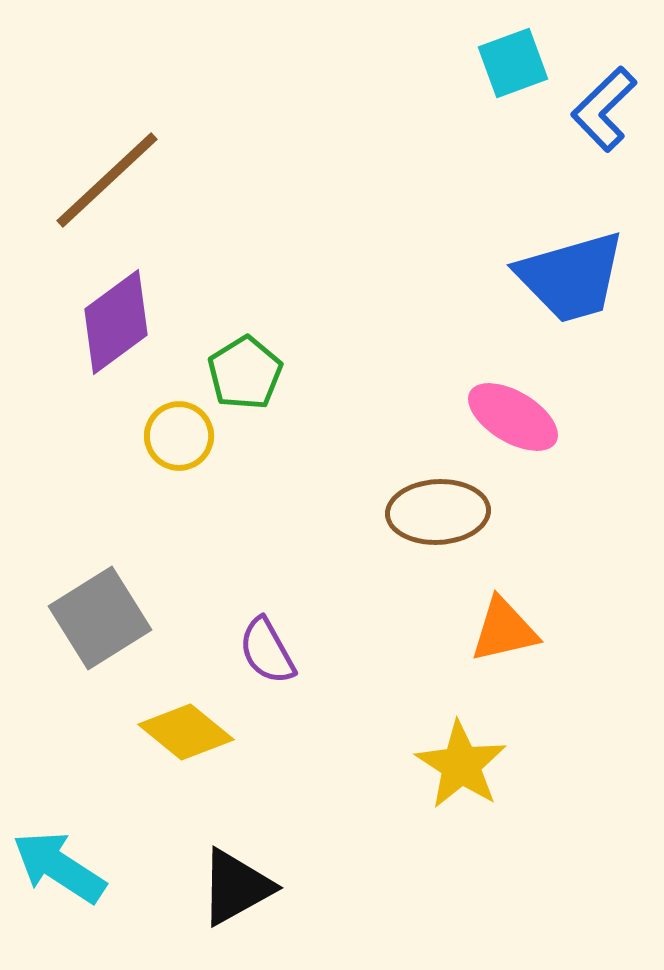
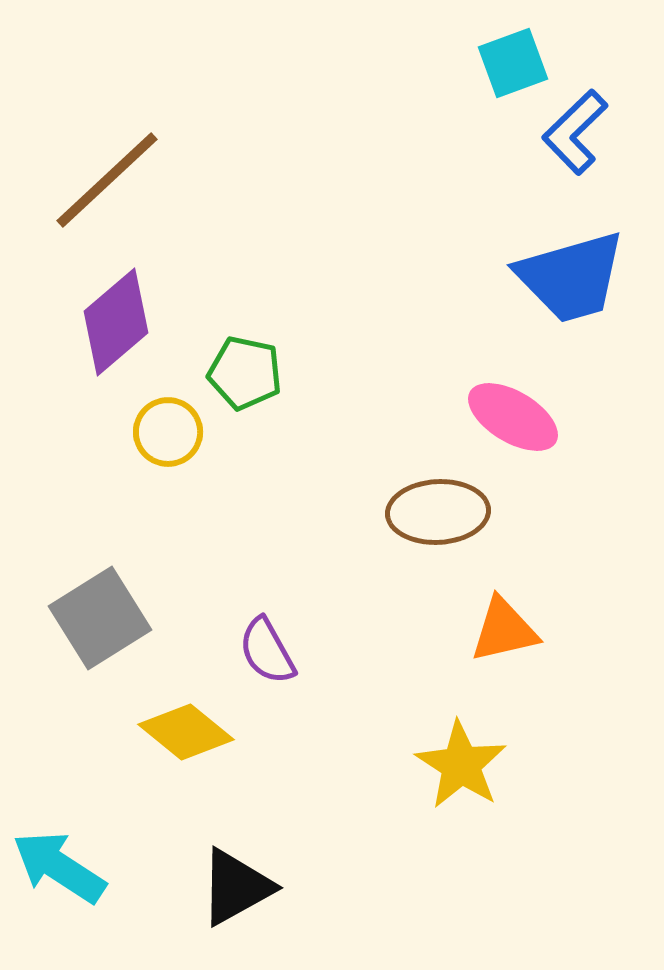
blue L-shape: moved 29 px left, 23 px down
purple diamond: rotated 4 degrees counterclockwise
green pentagon: rotated 28 degrees counterclockwise
yellow circle: moved 11 px left, 4 px up
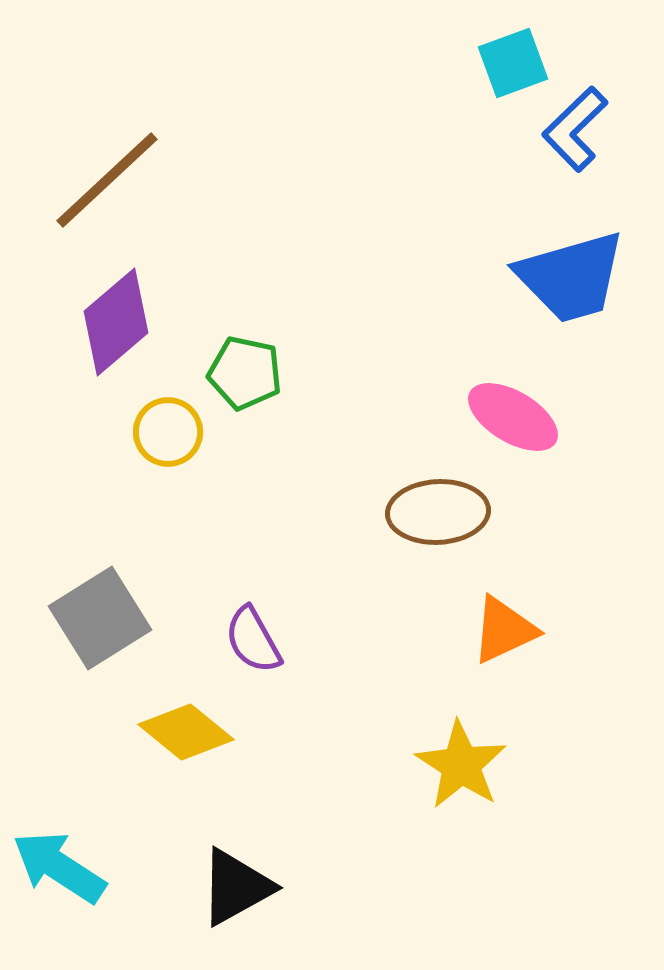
blue L-shape: moved 3 px up
orange triangle: rotated 12 degrees counterclockwise
purple semicircle: moved 14 px left, 11 px up
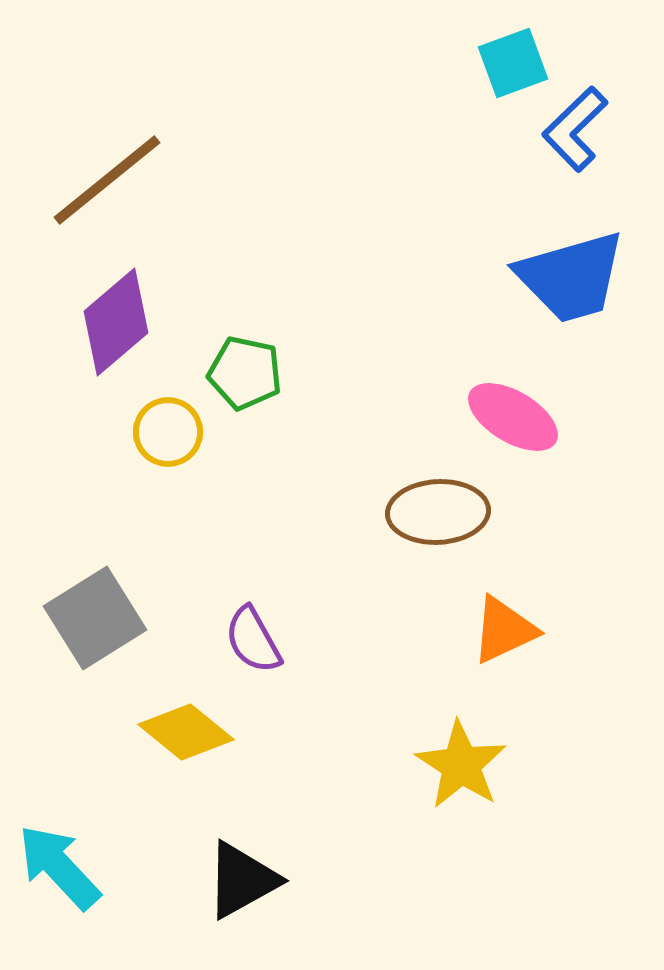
brown line: rotated 4 degrees clockwise
gray square: moved 5 px left
cyan arrow: rotated 14 degrees clockwise
black triangle: moved 6 px right, 7 px up
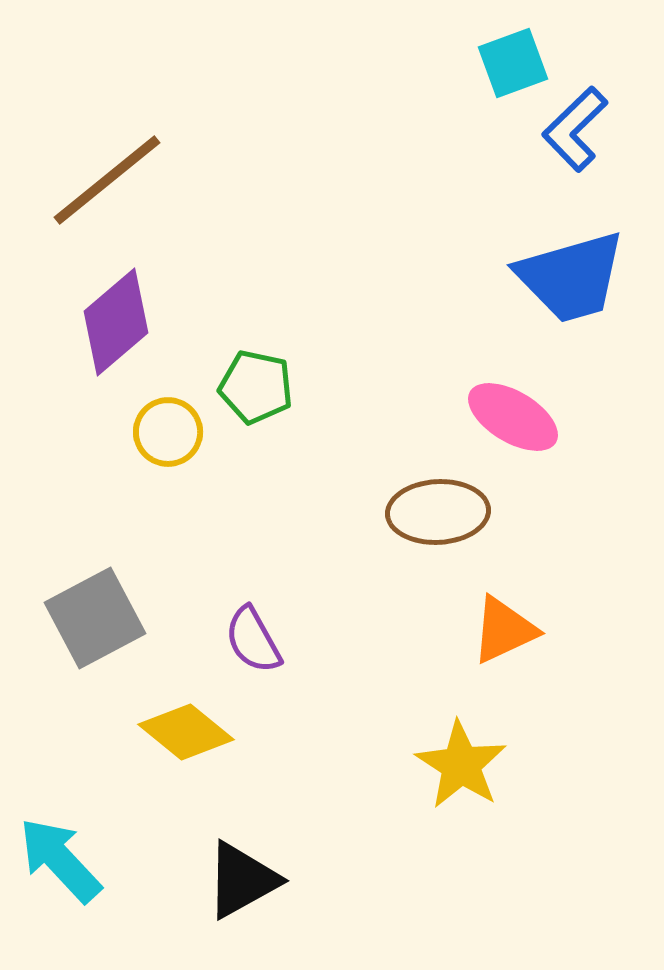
green pentagon: moved 11 px right, 14 px down
gray square: rotated 4 degrees clockwise
cyan arrow: moved 1 px right, 7 px up
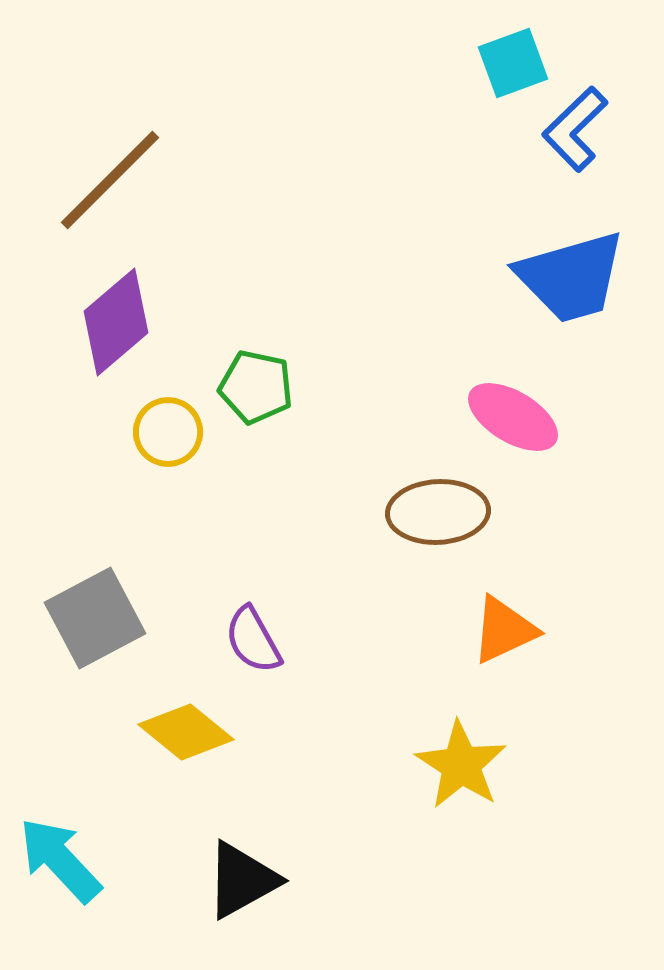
brown line: moved 3 px right; rotated 6 degrees counterclockwise
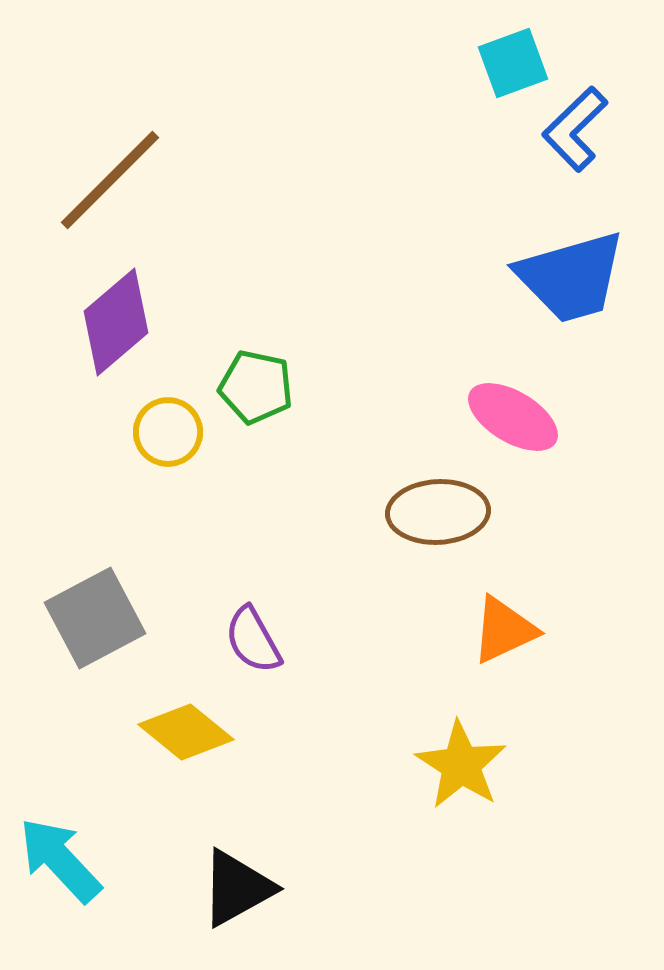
black triangle: moved 5 px left, 8 px down
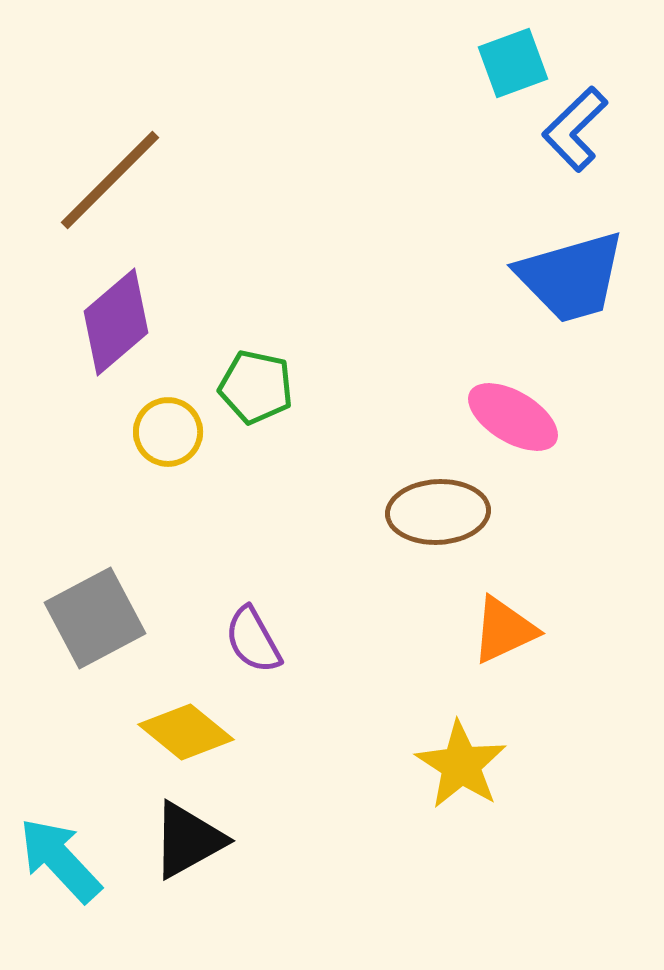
black triangle: moved 49 px left, 48 px up
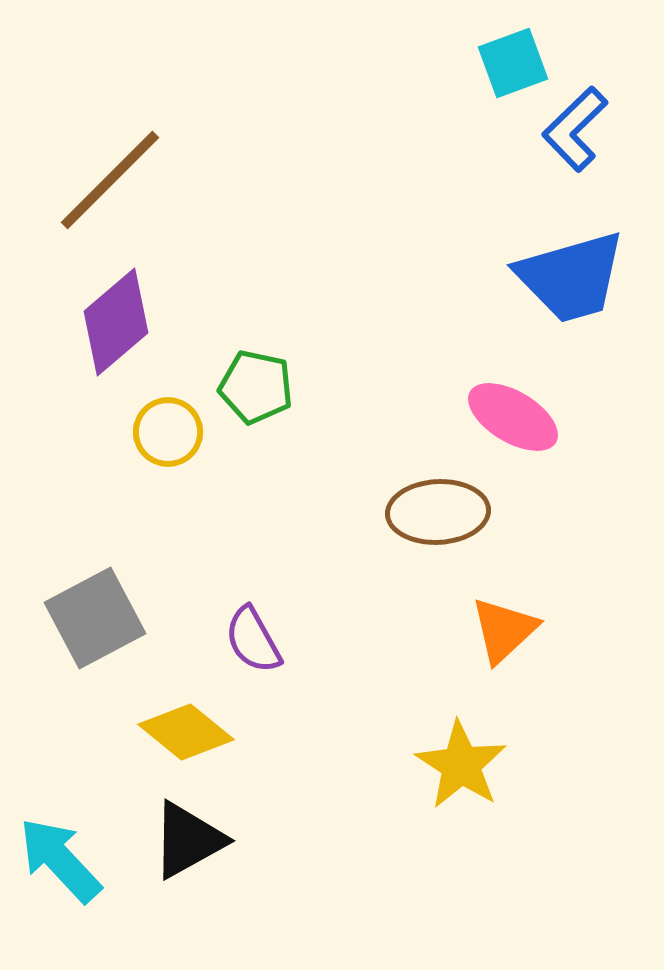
orange triangle: rotated 18 degrees counterclockwise
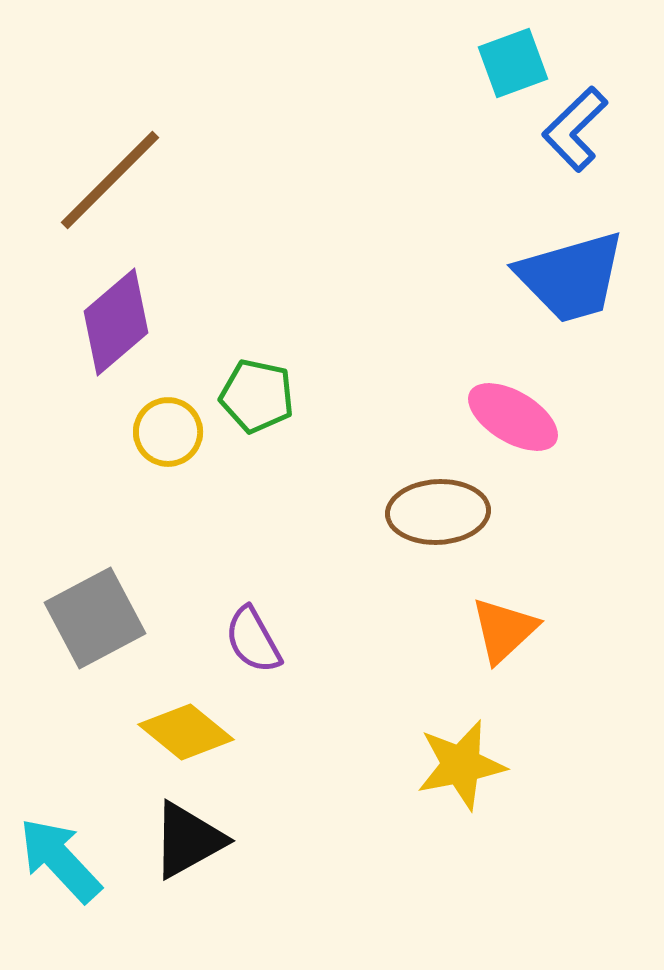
green pentagon: moved 1 px right, 9 px down
yellow star: rotated 28 degrees clockwise
